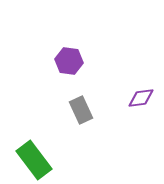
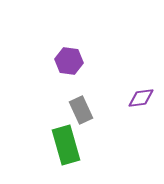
green rectangle: moved 32 px right, 15 px up; rotated 21 degrees clockwise
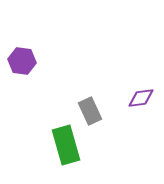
purple hexagon: moved 47 px left
gray rectangle: moved 9 px right, 1 px down
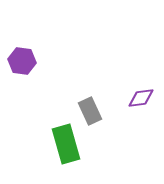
green rectangle: moved 1 px up
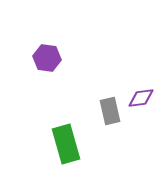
purple hexagon: moved 25 px right, 3 px up
gray rectangle: moved 20 px right; rotated 12 degrees clockwise
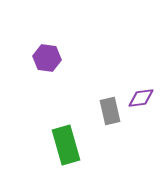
green rectangle: moved 1 px down
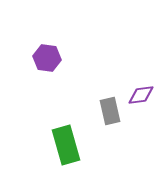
purple diamond: moved 3 px up
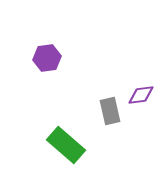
purple hexagon: rotated 16 degrees counterclockwise
green rectangle: rotated 33 degrees counterclockwise
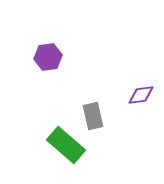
purple hexagon: moved 1 px right, 1 px up
gray rectangle: moved 17 px left, 5 px down
